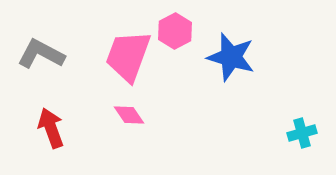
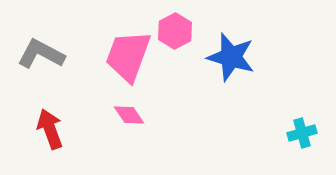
red arrow: moved 1 px left, 1 px down
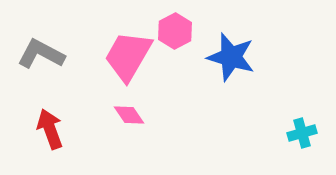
pink trapezoid: rotated 10 degrees clockwise
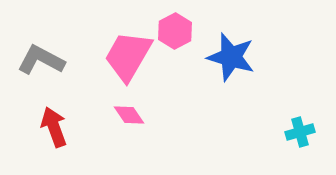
gray L-shape: moved 6 px down
red arrow: moved 4 px right, 2 px up
cyan cross: moved 2 px left, 1 px up
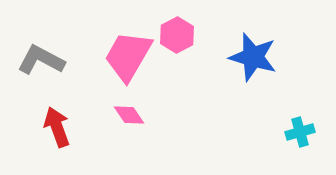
pink hexagon: moved 2 px right, 4 px down
blue star: moved 22 px right
red arrow: moved 3 px right
